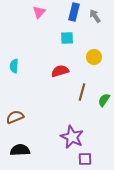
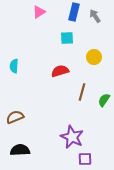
pink triangle: rotated 16 degrees clockwise
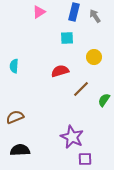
brown line: moved 1 px left, 3 px up; rotated 30 degrees clockwise
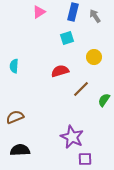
blue rectangle: moved 1 px left
cyan square: rotated 16 degrees counterclockwise
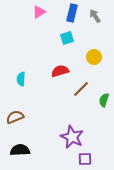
blue rectangle: moved 1 px left, 1 px down
cyan semicircle: moved 7 px right, 13 px down
green semicircle: rotated 16 degrees counterclockwise
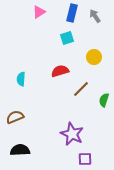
purple star: moved 3 px up
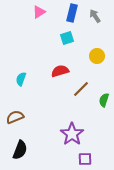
yellow circle: moved 3 px right, 1 px up
cyan semicircle: rotated 16 degrees clockwise
purple star: rotated 10 degrees clockwise
black semicircle: rotated 114 degrees clockwise
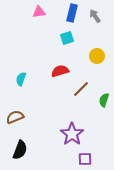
pink triangle: rotated 24 degrees clockwise
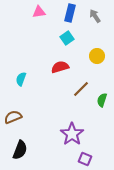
blue rectangle: moved 2 px left
cyan square: rotated 16 degrees counterclockwise
red semicircle: moved 4 px up
green semicircle: moved 2 px left
brown semicircle: moved 2 px left
purple square: rotated 24 degrees clockwise
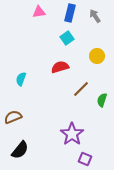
black semicircle: rotated 18 degrees clockwise
